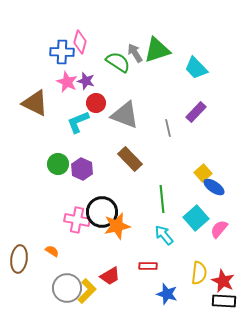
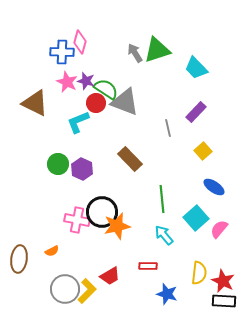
green semicircle: moved 12 px left, 27 px down
gray triangle: moved 13 px up
yellow square: moved 22 px up
orange semicircle: rotated 120 degrees clockwise
gray circle: moved 2 px left, 1 px down
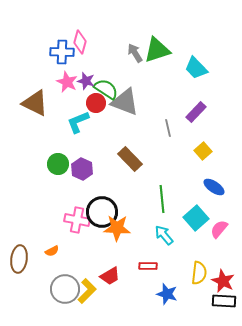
orange star: moved 2 px down; rotated 16 degrees clockwise
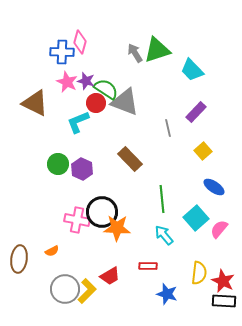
cyan trapezoid: moved 4 px left, 2 px down
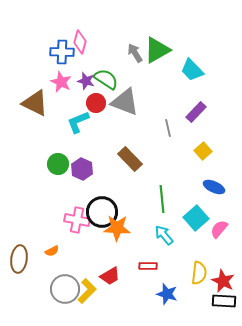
green triangle: rotated 12 degrees counterclockwise
pink star: moved 6 px left
green semicircle: moved 10 px up
blue ellipse: rotated 10 degrees counterclockwise
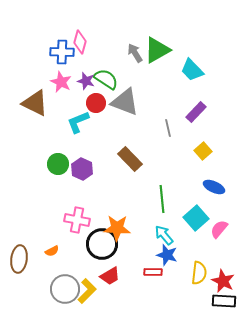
black circle: moved 32 px down
red rectangle: moved 5 px right, 6 px down
blue star: moved 39 px up
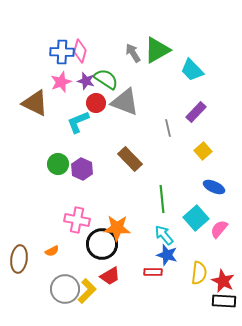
pink diamond: moved 9 px down
gray arrow: moved 2 px left
pink star: rotated 25 degrees clockwise
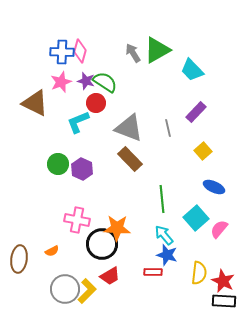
green semicircle: moved 1 px left, 3 px down
gray triangle: moved 4 px right, 26 px down
